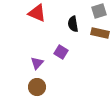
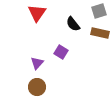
red triangle: rotated 42 degrees clockwise
black semicircle: rotated 28 degrees counterclockwise
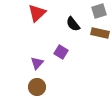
red triangle: rotated 12 degrees clockwise
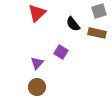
brown rectangle: moved 3 px left
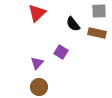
gray square: rotated 14 degrees clockwise
brown circle: moved 2 px right
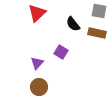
gray square: rotated 14 degrees clockwise
